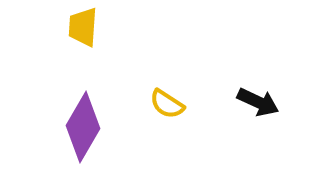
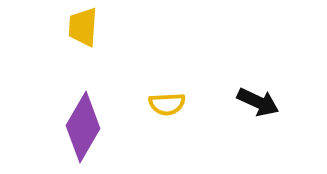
yellow semicircle: rotated 36 degrees counterclockwise
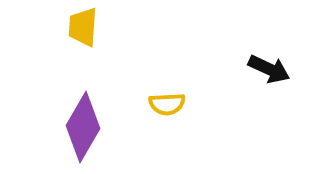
black arrow: moved 11 px right, 33 px up
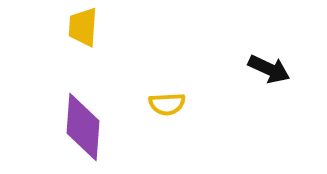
purple diamond: rotated 26 degrees counterclockwise
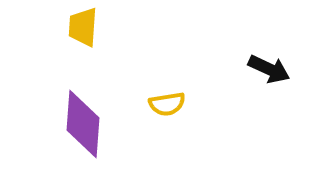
yellow semicircle: rotated 6 degrees counterclockwise
purple diamond: moved 3 px up
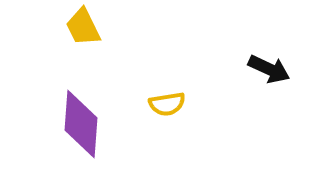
yellow trapezoid: rotated 30 degrees counterclockwise
purple diamond: moved 2 px left
